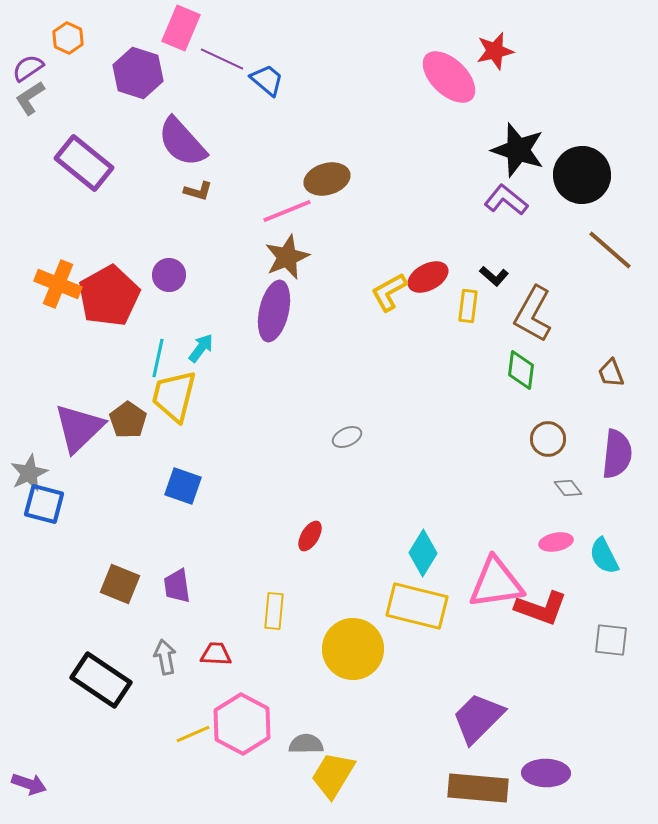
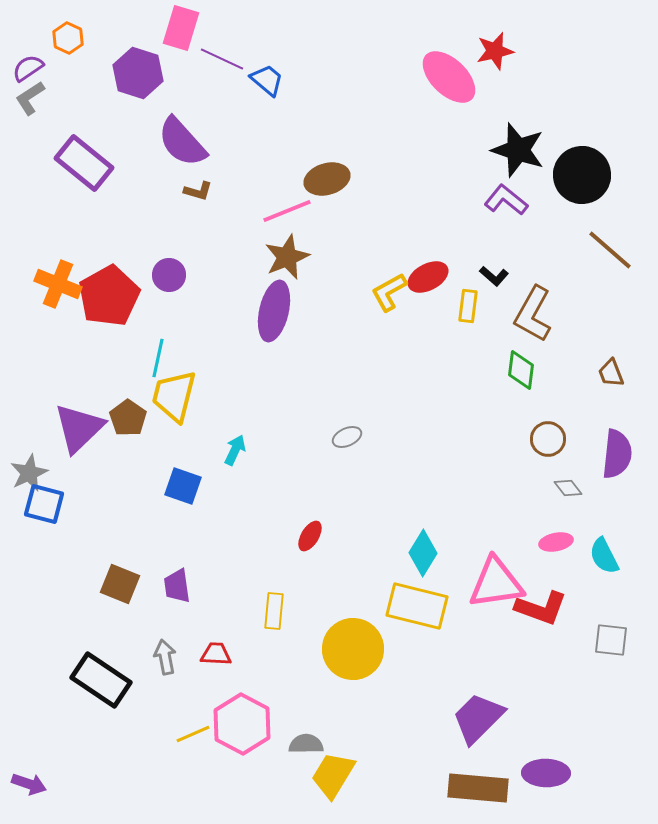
pink rectangle at (181, 28): rotated 6 degrees counterclockwise
cyan arrow at (201, 348): moved 34 px right, 102 px down; rotated 12 degrees counterclockwise
brown pentagon at (128, 420): moved 2 px up
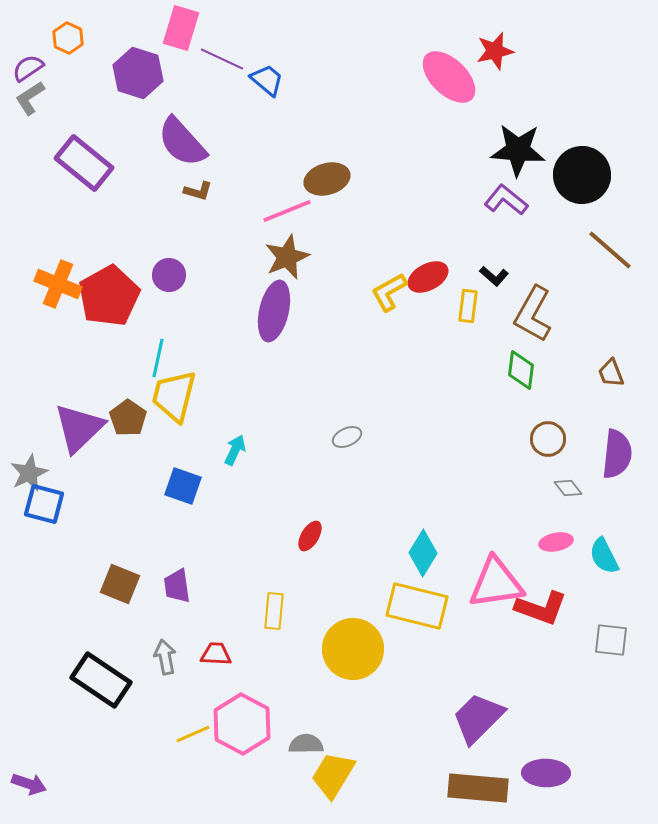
black star at (518, 150): rotated 14 degrees counterclockwise
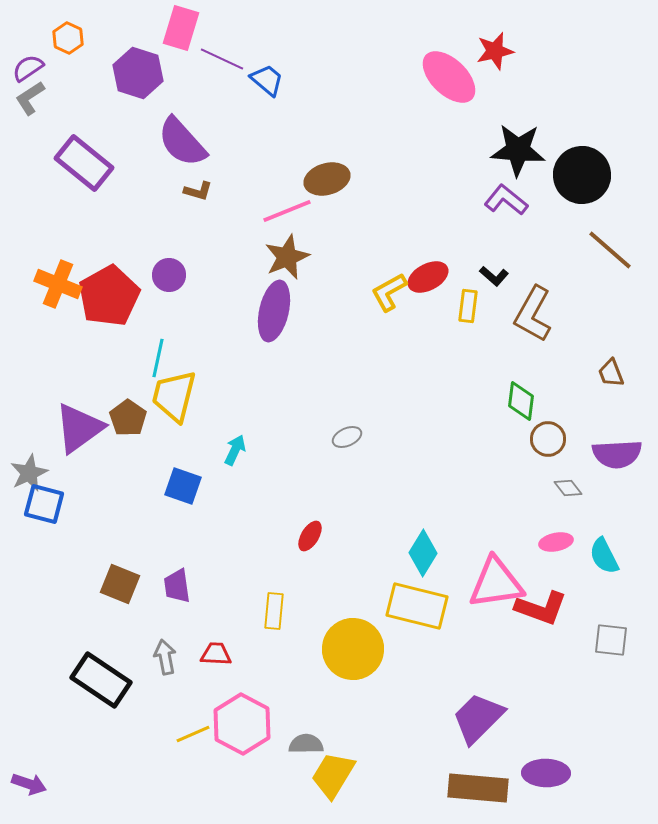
green diamond at (521, 370): moved 31 px down
purple triangle at (79, 428): rotated 8 degrees clockwise
purple semicircle at (617, 454): rotated 81 degrees clockwise
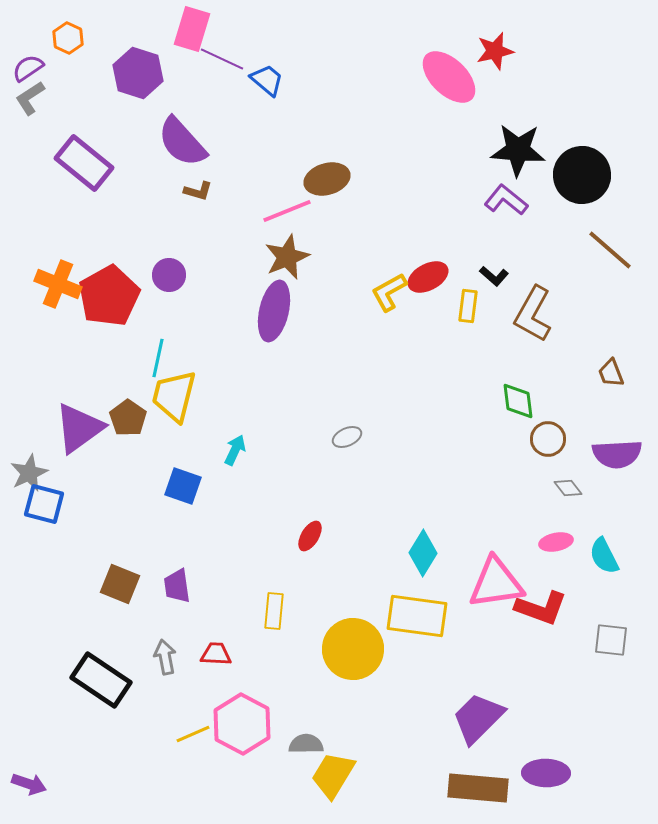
pink rectangle at (181, 28): moved 11 px right, 1 px down
green diamond at (521, 401): moved 3 px left; rotated 15 degrees counterclockwise
yellow rectangle at (417, 606): moved 10 px down; rotated 6 degrees counterclockwise
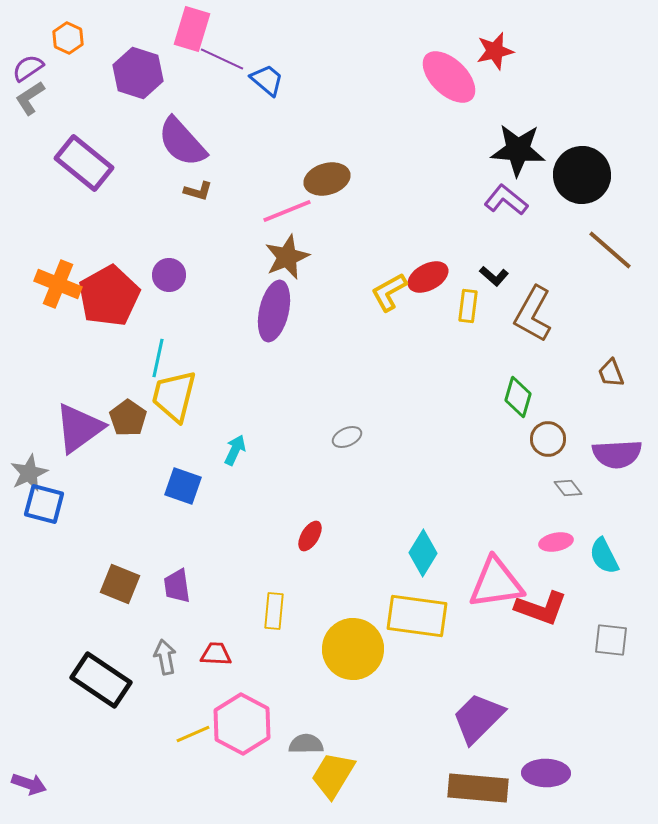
green diamond at (518, 401): moved 4 px up; rotated 24 degrees clockwise
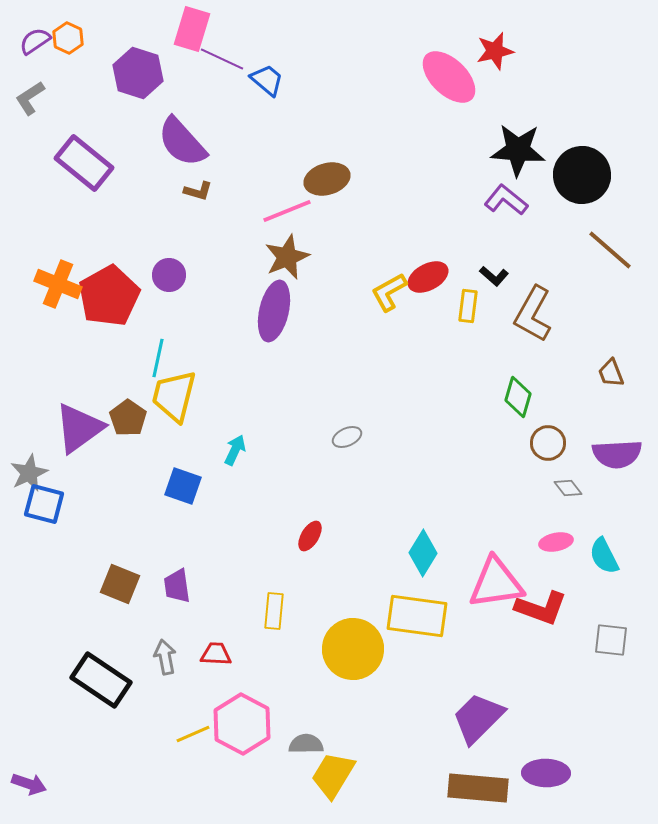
purple semicircle at (28, 68): moved 7 px right, 27 px up
brown circle at (548, 439): moved 4 px down
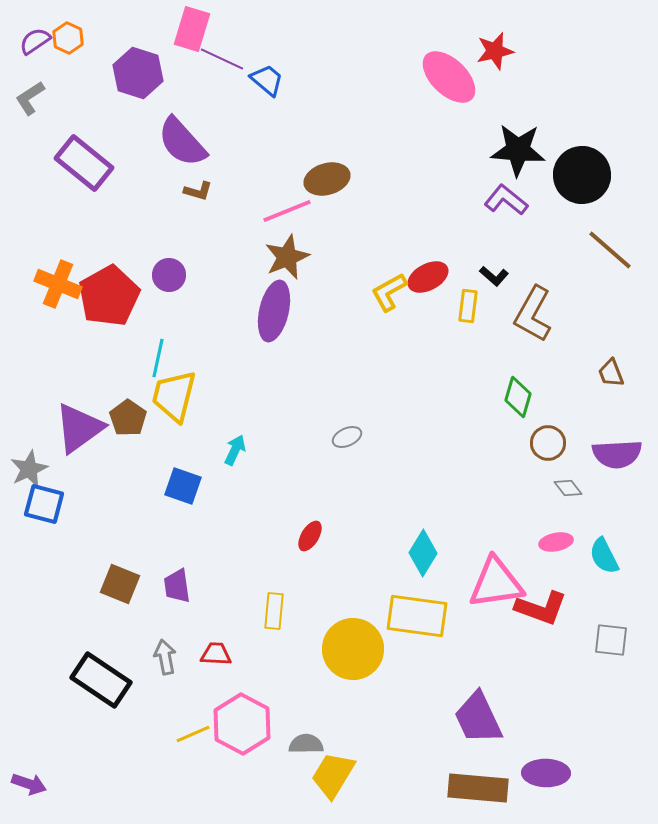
gray star at (29, 473): moved 4 px up
purple trapezoid at (478, 718): rotated 70 degrees counterclockwise
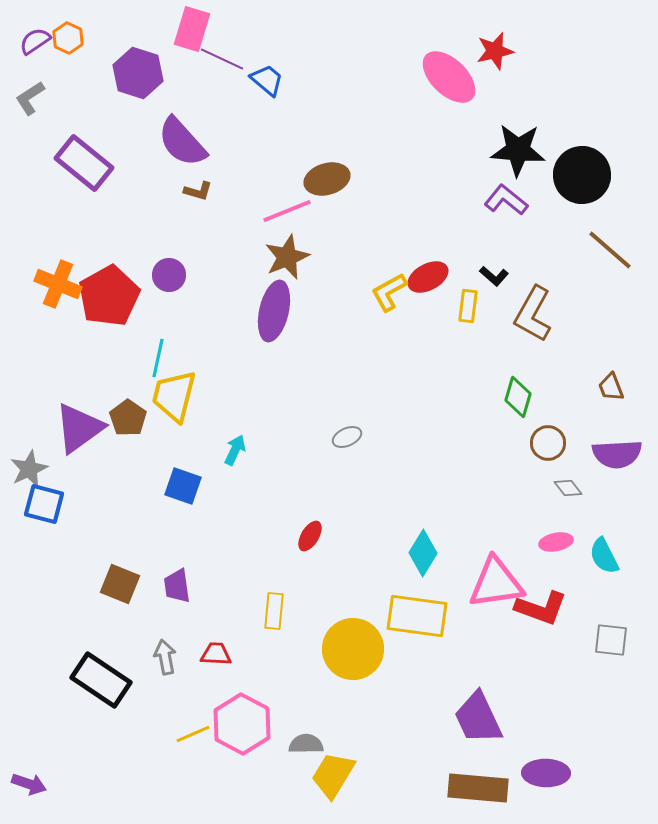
brown trapezoid at (611, 373): moved 14 px down
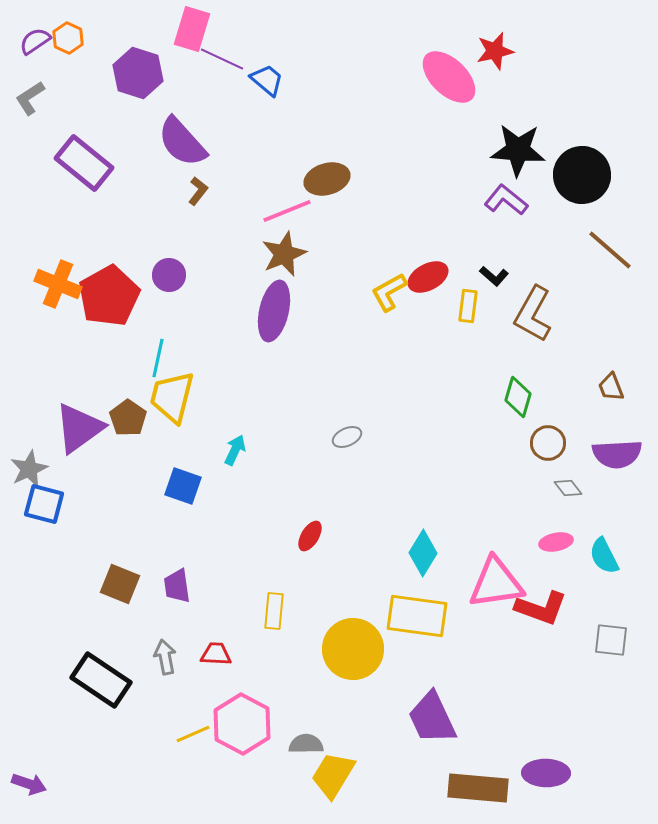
brown L-shape at (198, 191): rotated 68 degrees counterclockwise
brown star at (287, 257): moved 3 px left, 3 px up
yellow trapezoid at (174, 396): moved 2 px left, 1 px down
purple trapezoid at (478, 718): moved 46 px left
